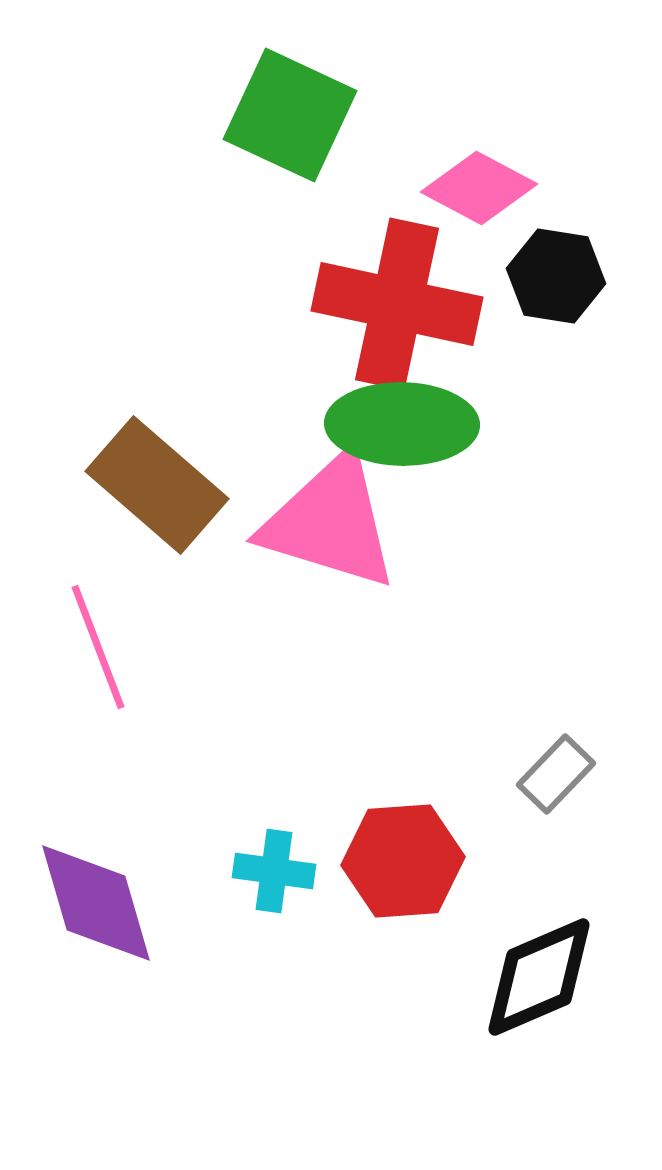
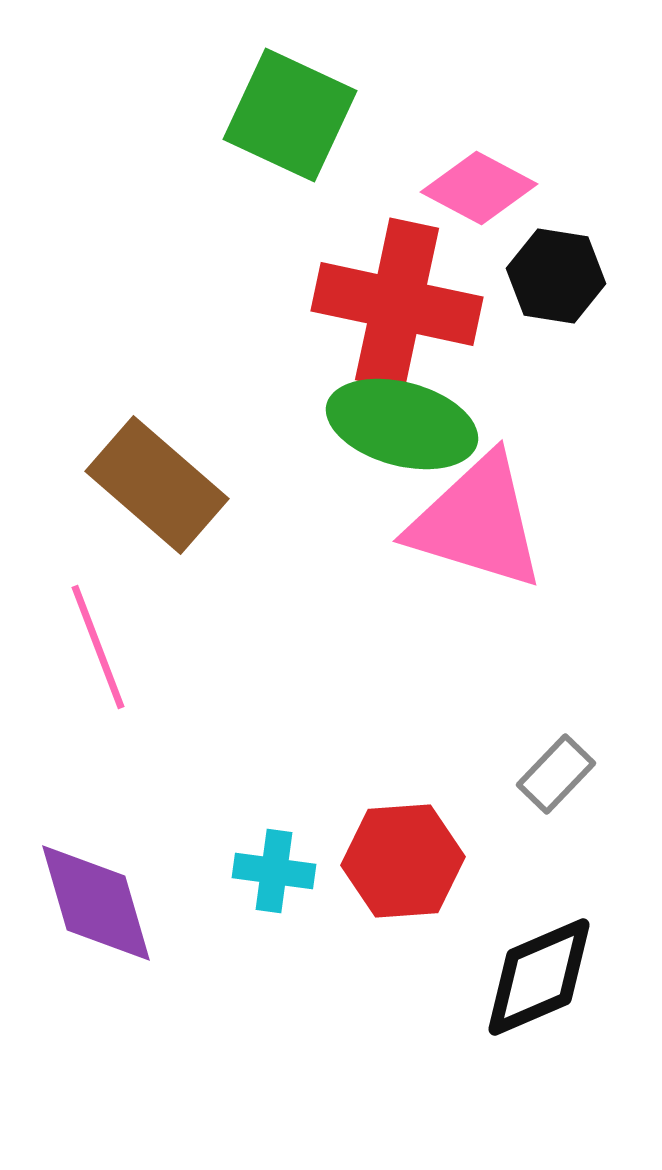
green ellipse: rotated 14 degrees clockwise
pink triangle: moved 147 px right
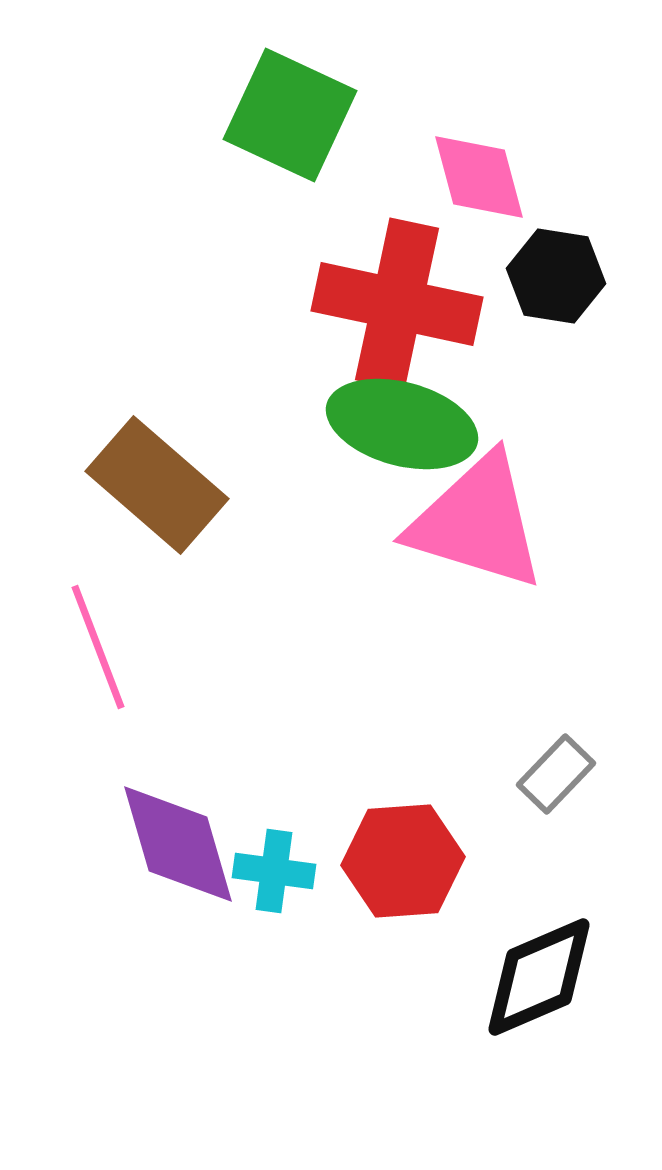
pink diamond: moved 11 px up; rotated 47 degrees clockwise
purple diamond: moved 82 px right, 59 px up
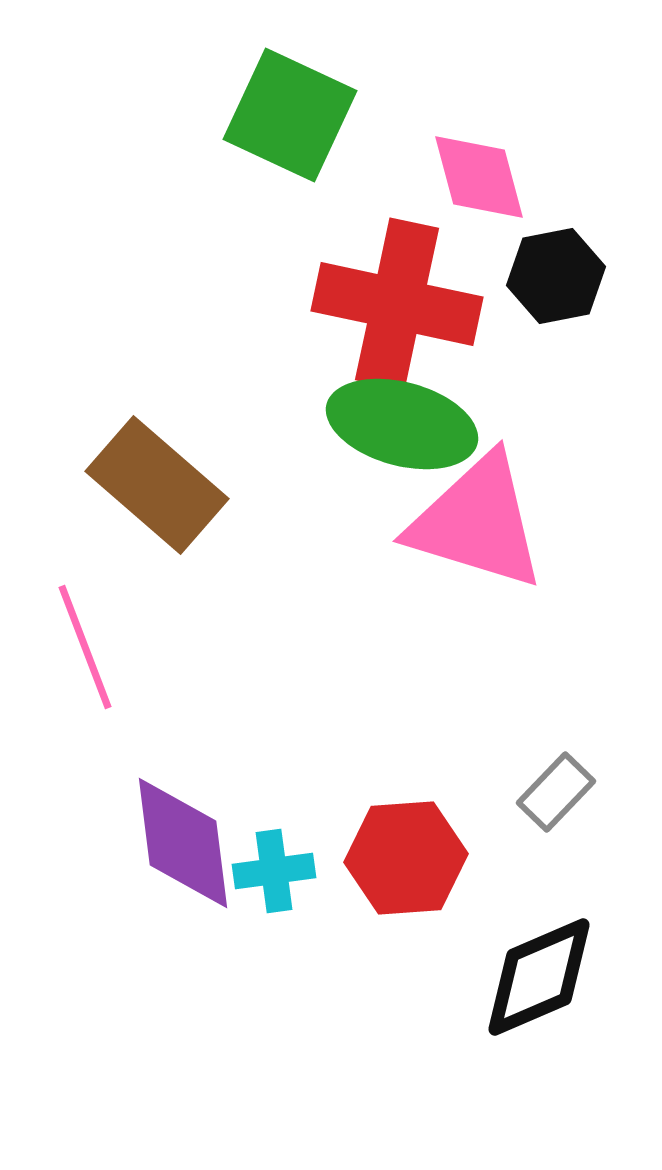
black hexagon: rotated 20 degrees counterclockwise
pink line: moved 13 px left
gray rectangle: moved 18 px down
purple diamond: moved 5 px right, 1 px up; rotated 9 degrees clockwise
red hexagon: moved 3 px right, 3 px up
cyan cross: rotated 16 degrees counterclockwise
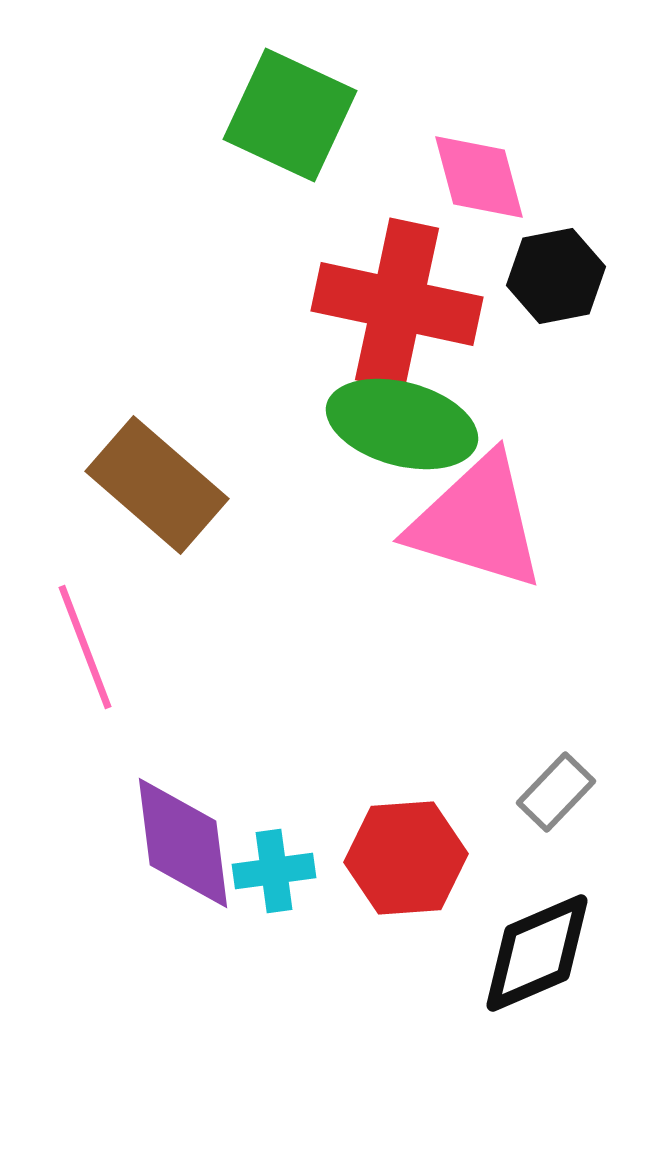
black diamond: moved 2 px left, 24 px up
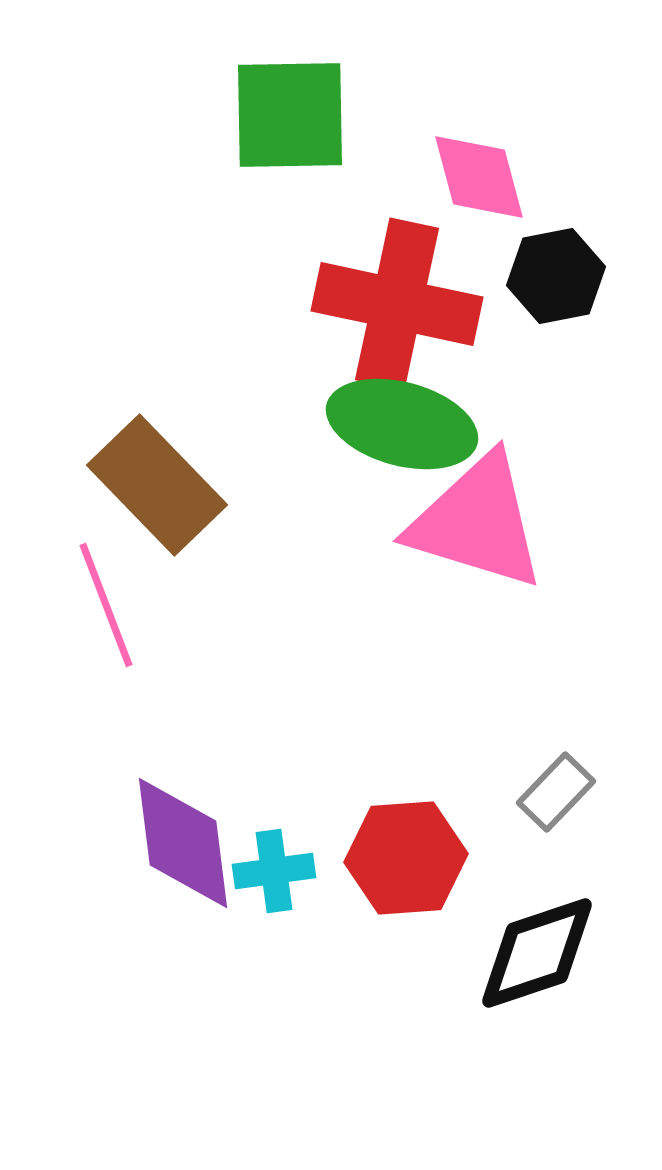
green square: rotated 26 degrees counterclockwise
brown rectangle: rotated 5 degrees clockwise
pink line: moved 21 px right, 42 px up
black diamond: rotated 5 degrees clockwise
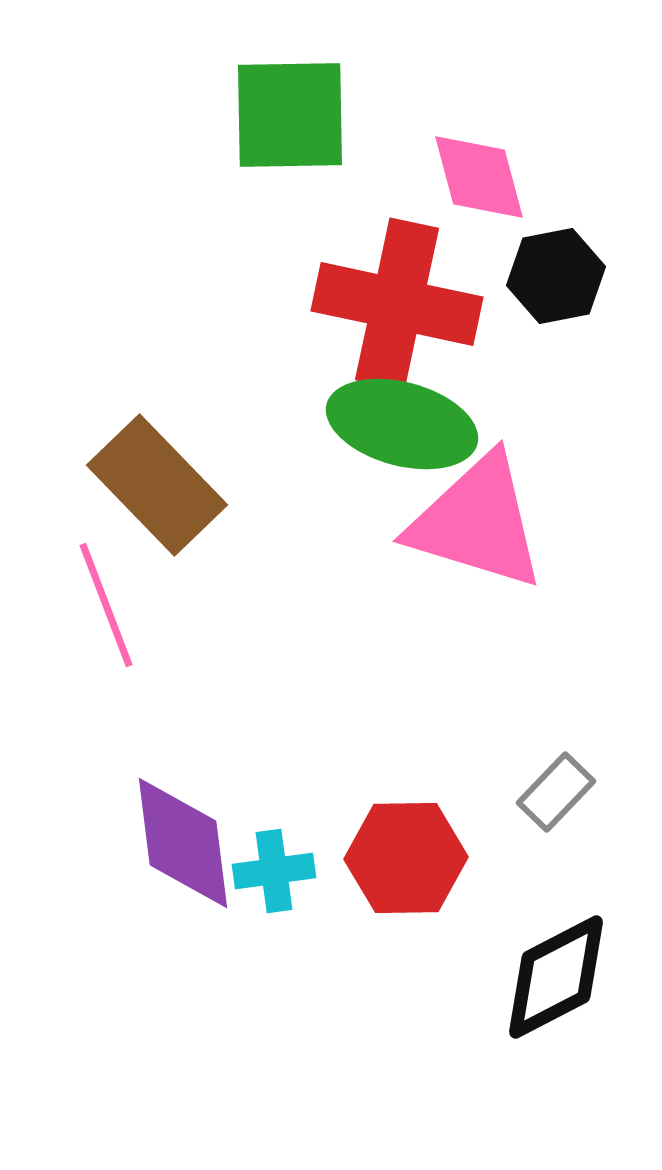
red hexagon: rotated 3 degrees clockwise
black diamond: moved 19 px right, 24 px down; rotated 9 degrees counterclockwise
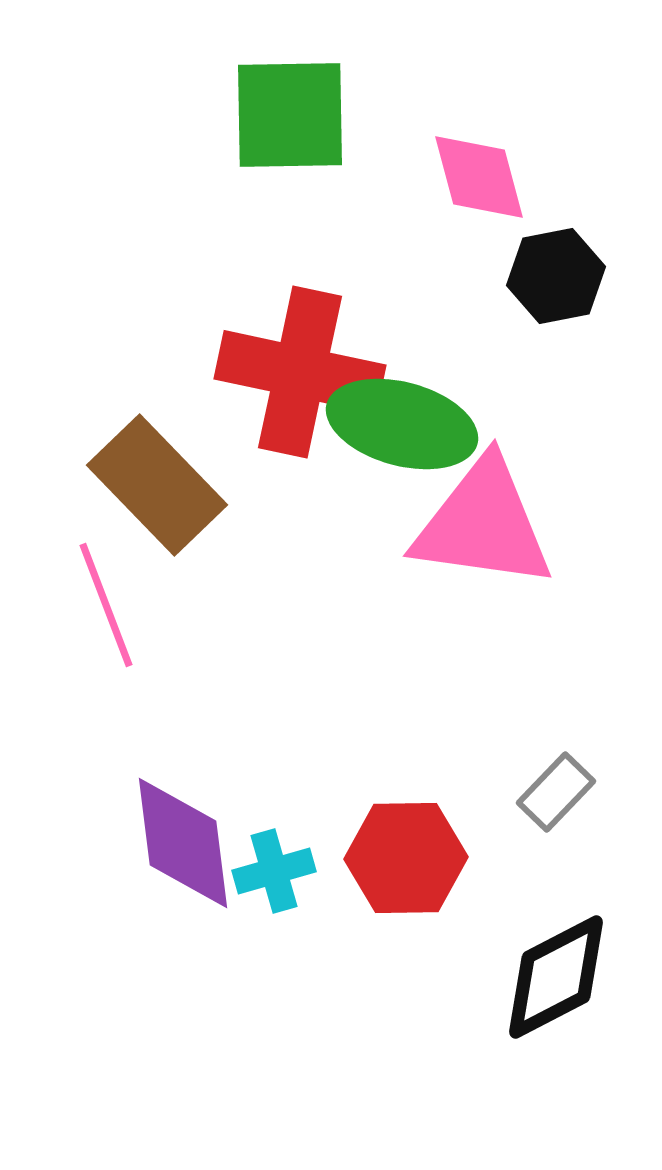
red cross: moved 97 px left, 68 px down
pink triangle: moved 6 px right, 2 px down; rotated 9 degrees counterclockwise
cyan cross: rotated 8 degrees counterclockwise
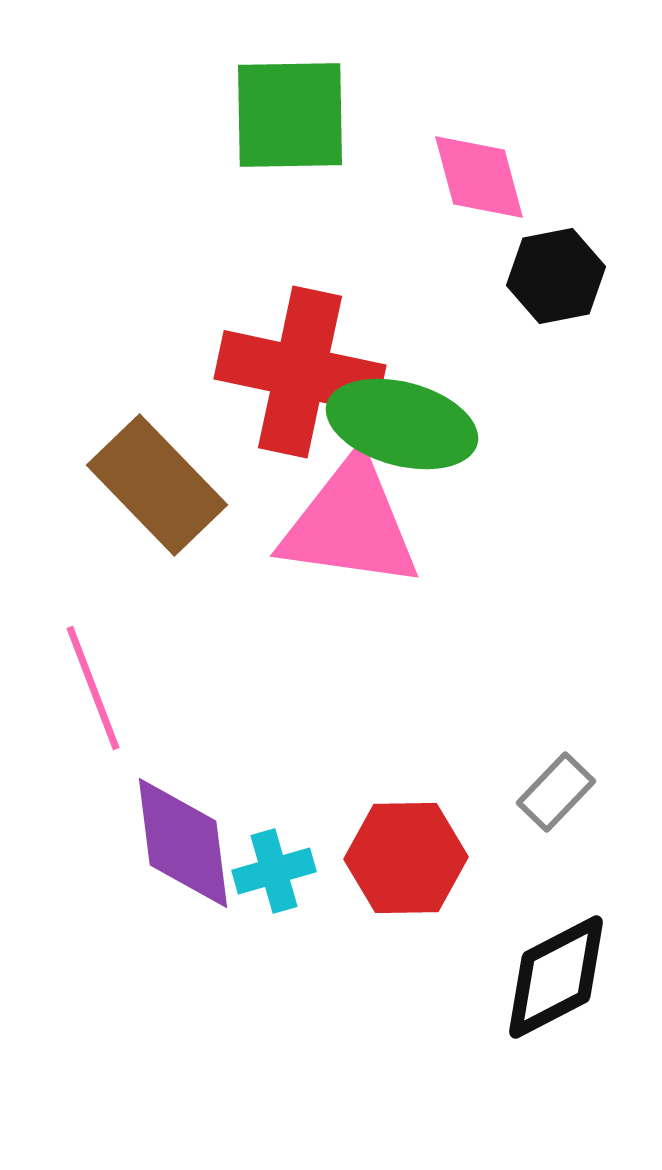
pink triangle: moved 133 px left
pink line: moved 13 px left, 83 px down
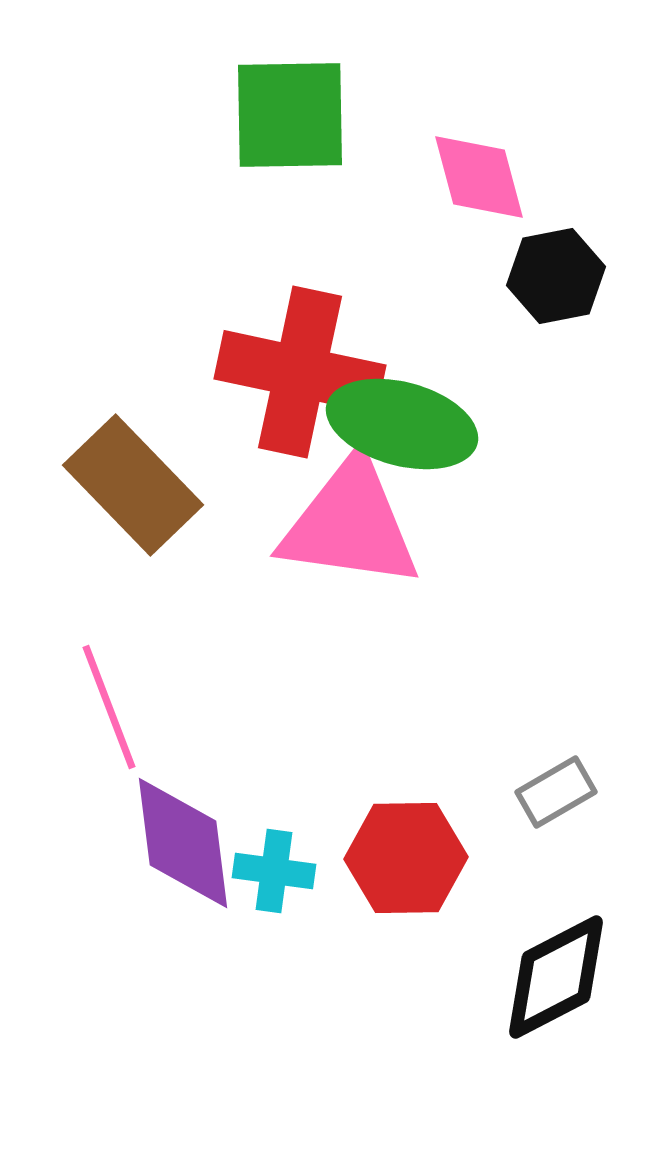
brown rectangle: moved 24 px left
pink line: moved 16 px right, 19 px down
gray rectangle: rotated 16 degrees clockwise
cyan cross: rotated 24 degrees clockwise
